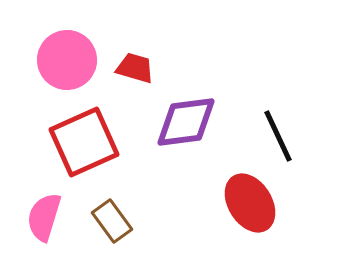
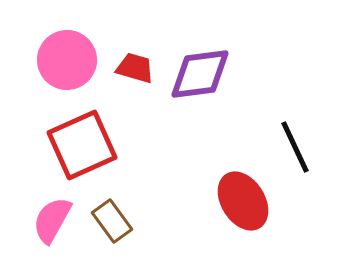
purple diamond: moved 14 px right, 48 px up
black line: moved 17 px right, 11 px down
red square: moved 2 px left, 3 px down
red ellipse: moved 7 px left, 2 px up
pink semicircle: moved 8 px right, 3 px down; rotated 12 degrees clockwise
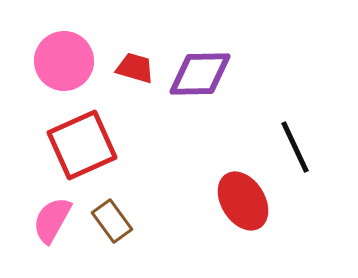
pink circle: moved 3 px left, 1 px down
purple diamond: rotated 6 degrees clockwise
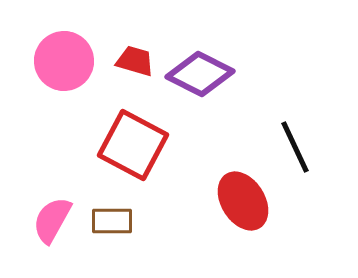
red trapezoid: moved 7 px up
purple diamond: rotated 28 degrees clockwise
red square: moved 51 px right; rotated 38 degrees counterclockwise
brown rectangle: rotated 54 degrees counterclockwise
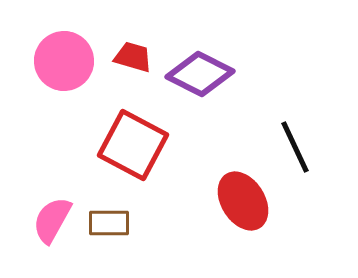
red trapezoid: moved 2 px left, 4 px up
brown rectangle: moved 3 px left, 2 px down
